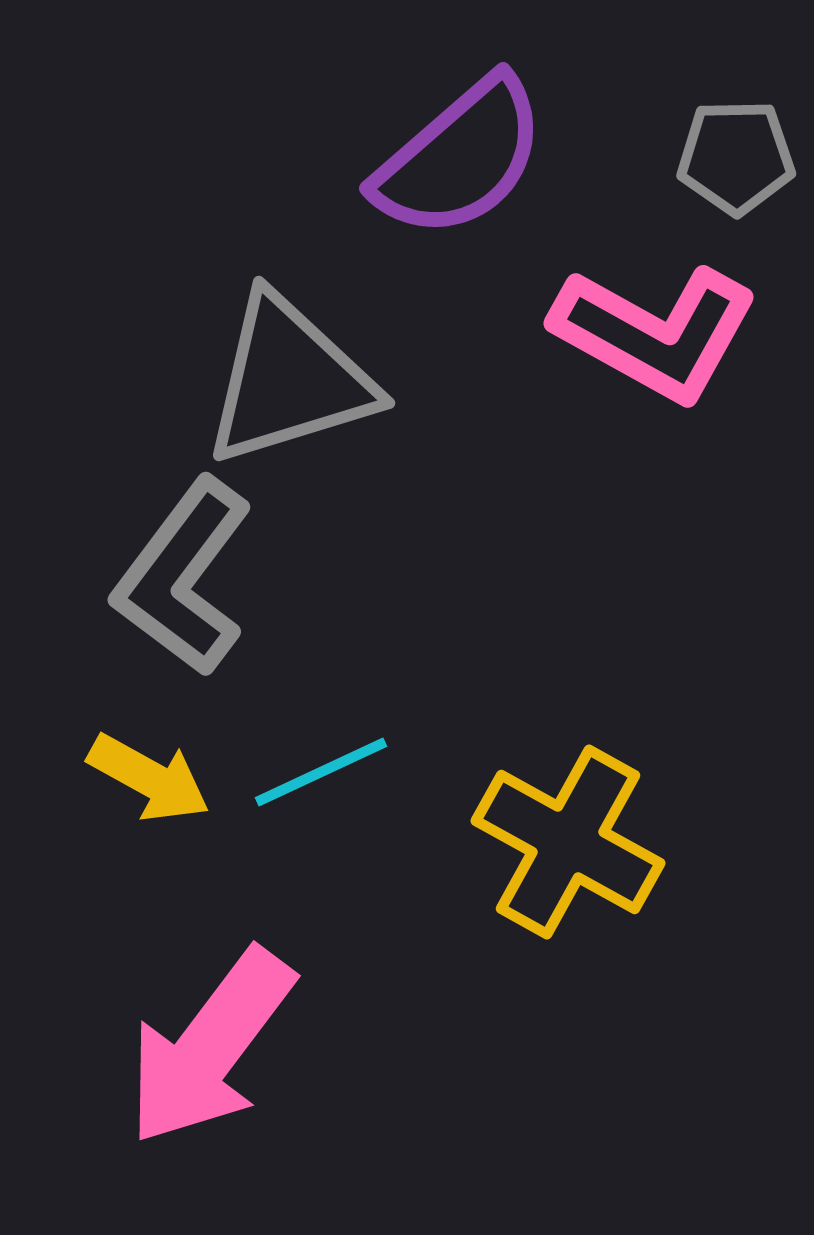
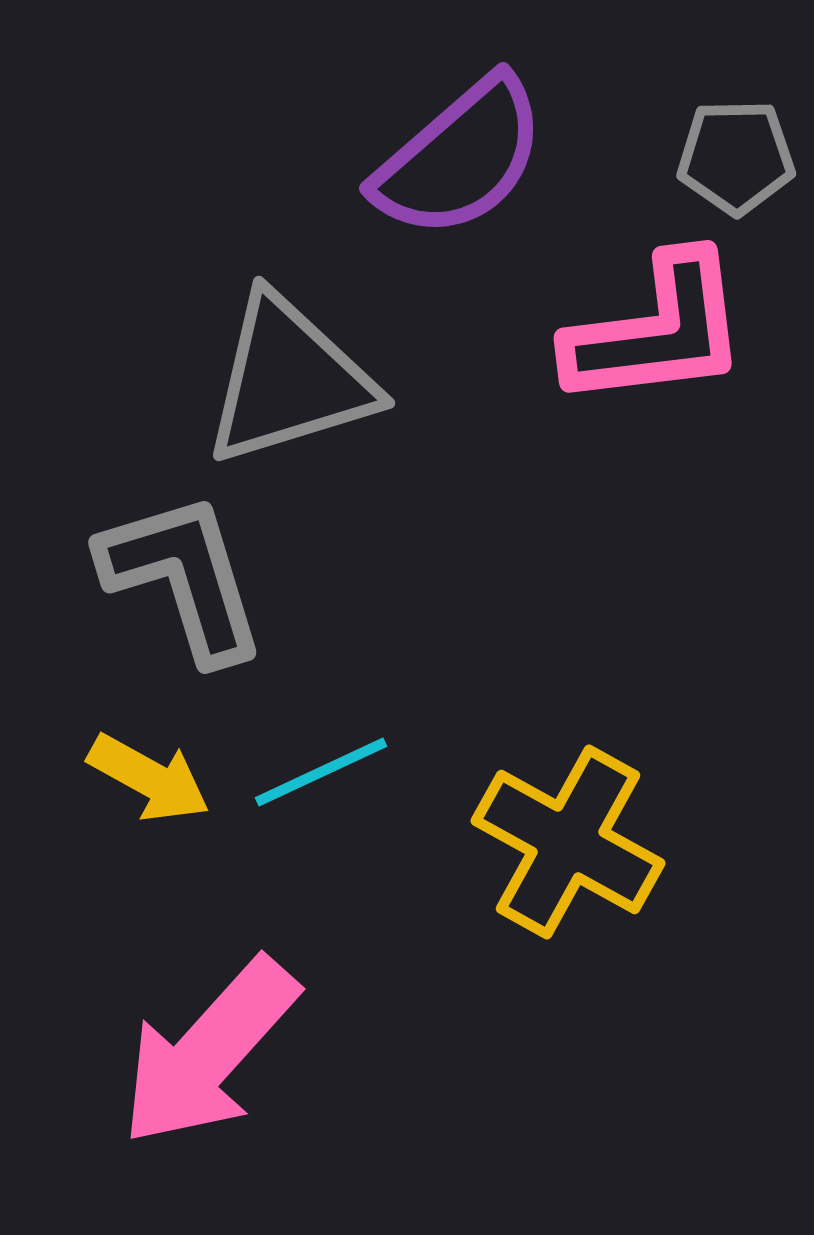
pink L-shape: moved 2 px right, 2 px up; rotated 36 degrees counterclockwise
gray L-shape: rotated 126 degrees clockwise
pink arrow: moved 1 px left, 5 px down; rotated 5 degrees clockwise
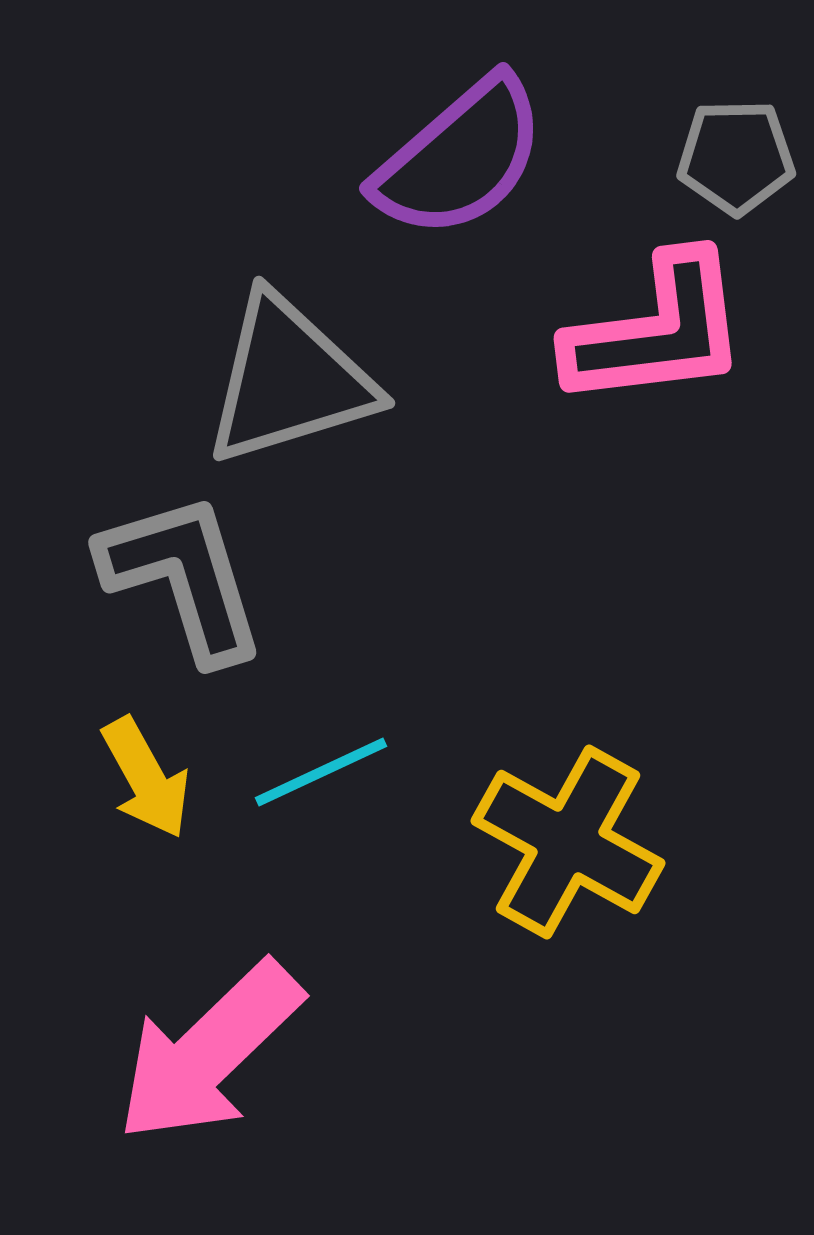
yellow arrow: moved 3 px left; rotated 32 degrees clockwise
pink arrow: rotated 4 degrees clockwise
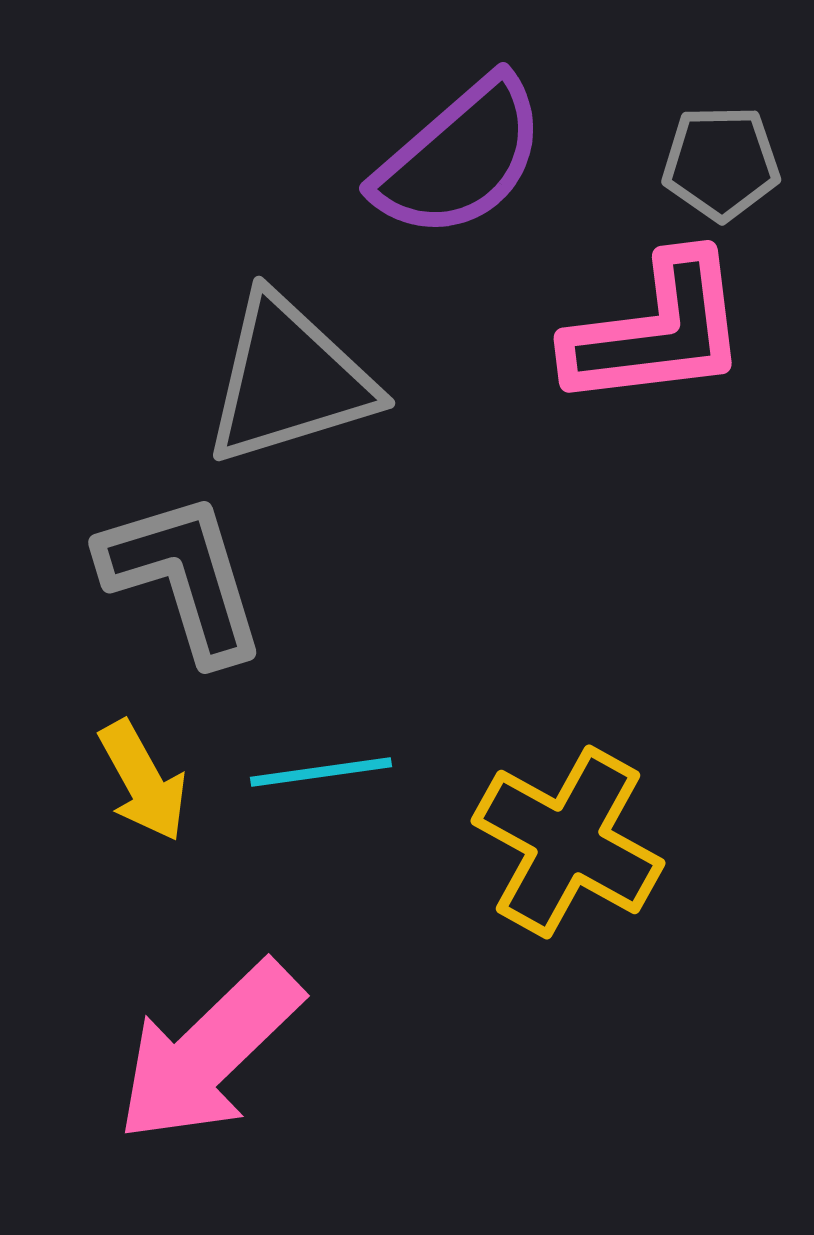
gray pentagon: moved 15 px left, 6 px down
cyan line: rotated 17 degrees clockwise
yellow arrow: moved 3 px left, 3 px down
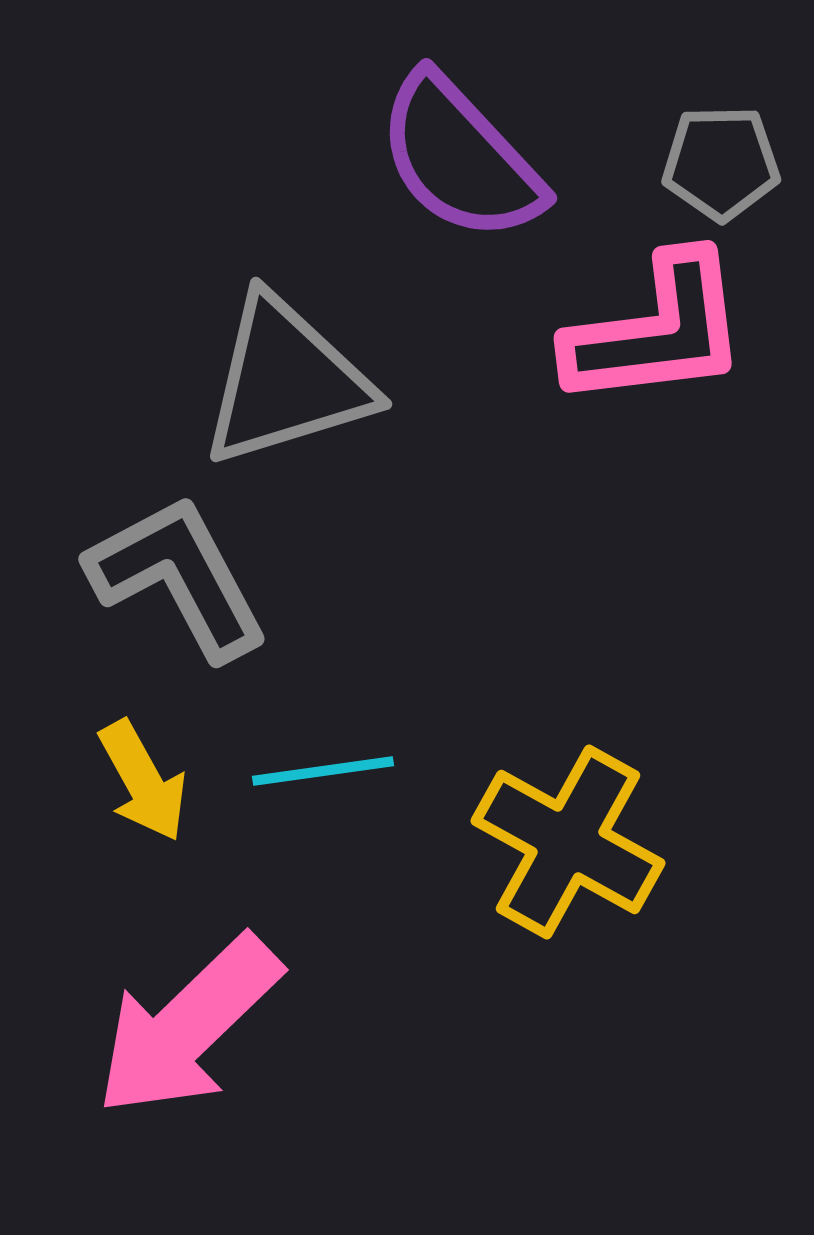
purple semicircle: rotated 88 degrees clockwise
gray triangle: moved 3 px left, 1 px down
gray L-shape: moved 5 px left; rotated 11 degrees counterclockwise
cyan line: moved 2 px right, 1 px up
pink arrow: moved 21 px left, 26 px up
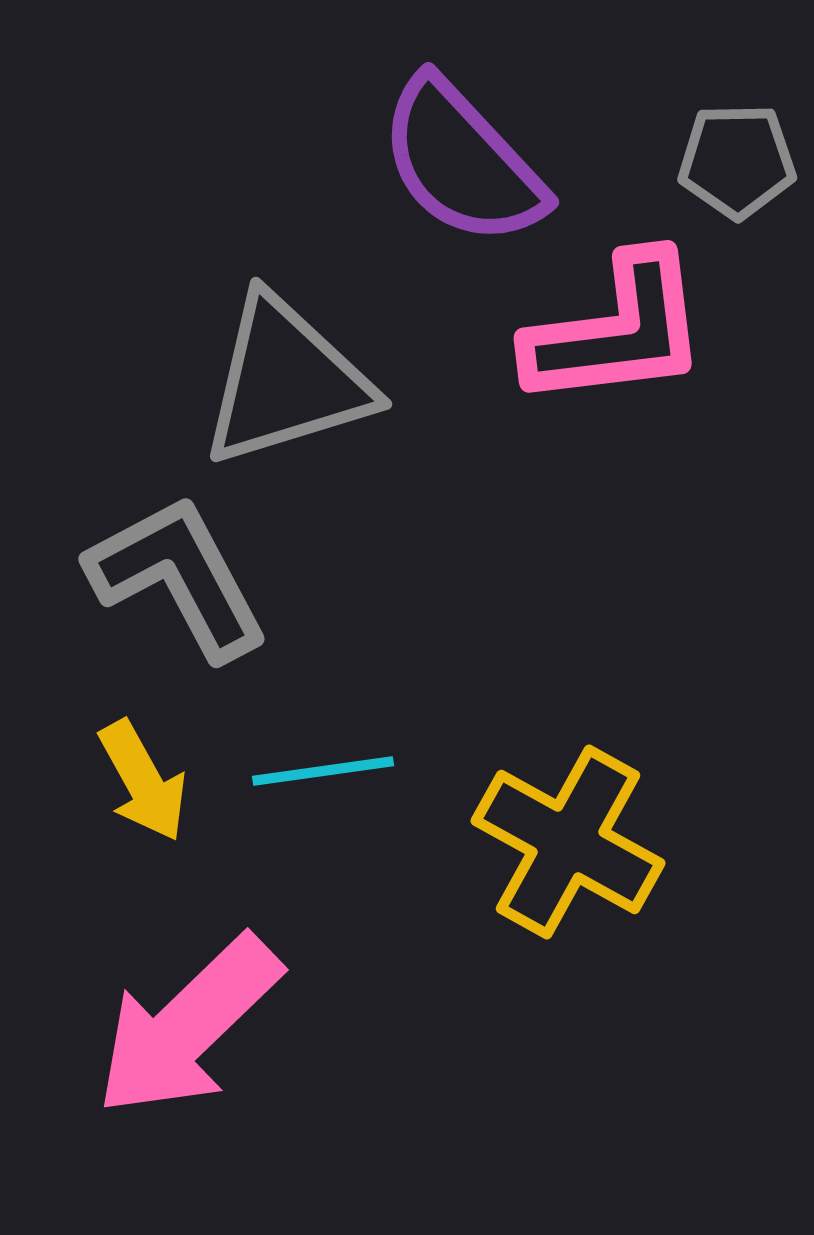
purple semicircle: moved 2 px right, 4 px down
gray pentagon: moved 16 px right, 2 px up
pink L-shape: moved 40 px left
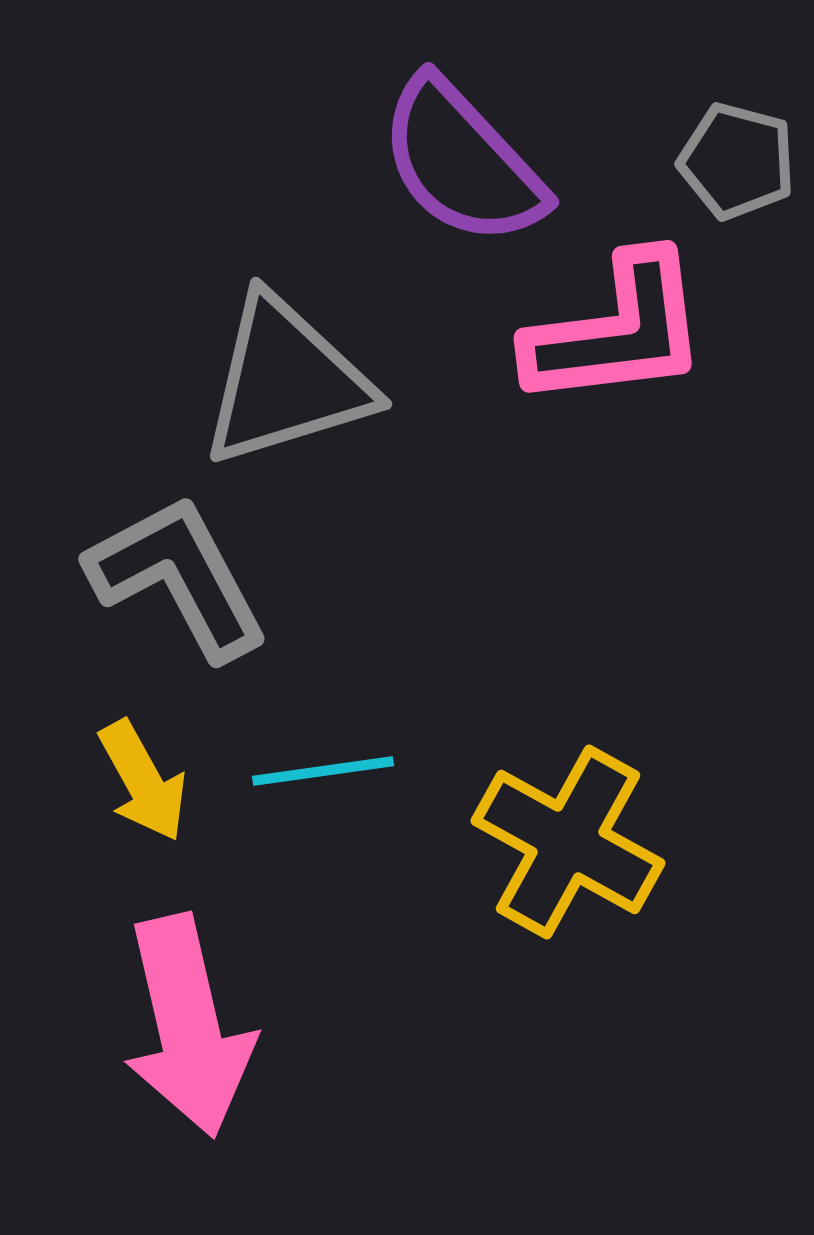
gray pentagon: rotated 16 degrees clockwise
pink arrow: rotated 59 degrees counterclockwise
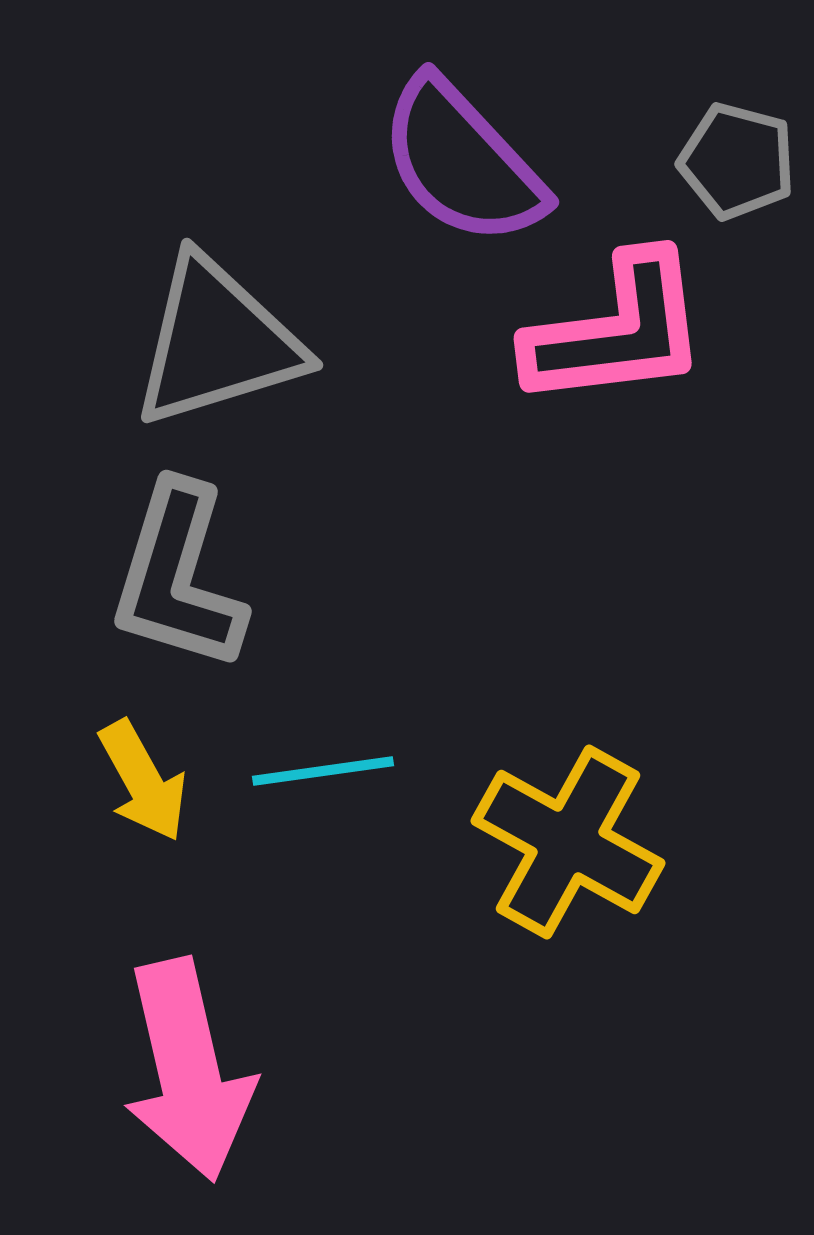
gray triangle: moved 69 px left, 39 px up
gray L-shape: rotated 135 degrees counterclockwise
pink arrow: moved 44 px down
